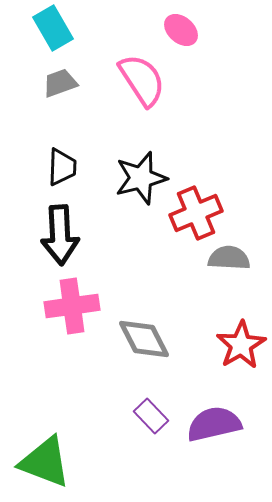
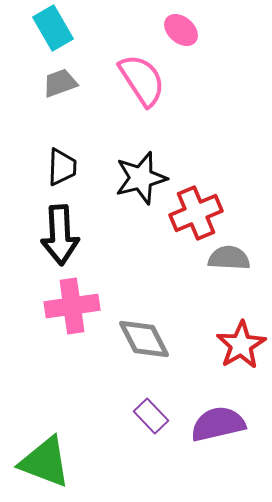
purple semicircle: moved 4 px right
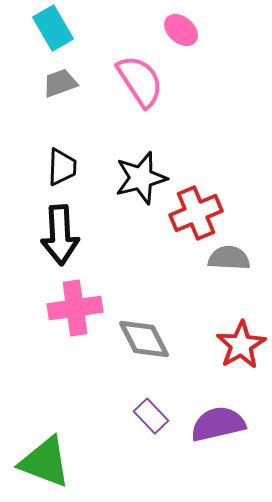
pink semicircle: moved 2 px left, 1 px down
pink cross: moved 3 px right, 2 px down
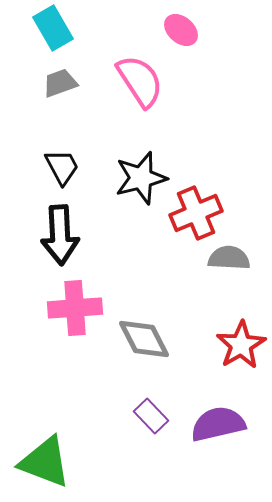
black trapezoid: rotated 30 degrees counterclockwise
pink cross: rotated 4 degrees clockwise
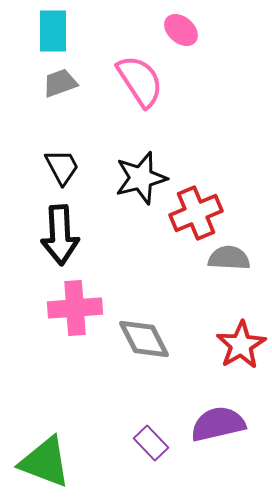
cyan rectangle: moved 3 px down; rotated 30 degrees clockwise
purple rectangle: moved 27 px down
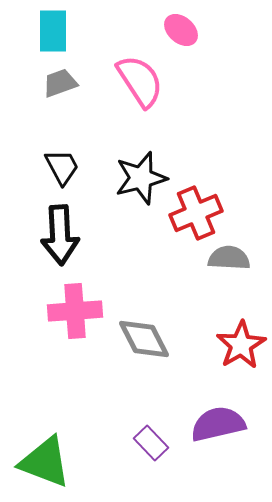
pink cross: moved 3 px down
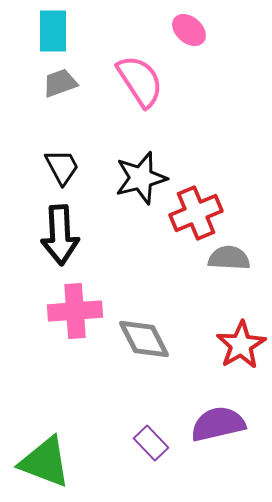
pink ellipse: moved 8 px right
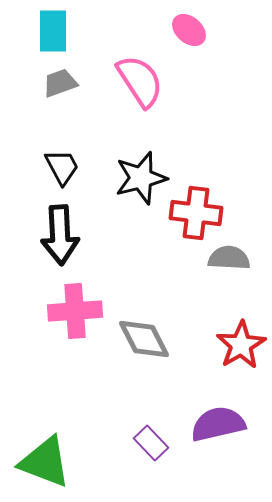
red cross: rotated 30 degrees clockwise
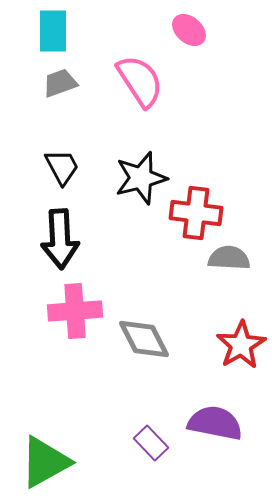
black arrow: moved 4 px down
purple semicircle: moved 3 px left, 1 px up; rotated 24 degrees clockwise
green triangle: rotated 50 degrees counterclockwise
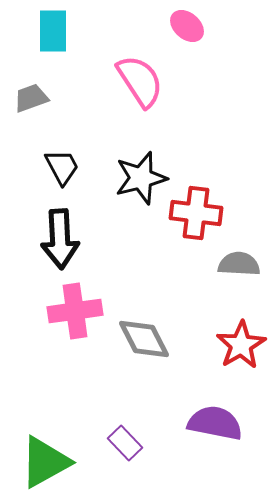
pink ellipse: moved 2 px left, 4 px up
gray trapezoid: moved 29 px left, 15 px down
gray semicircle: moved 10 px right, 6 px down
pink cross: rotated 4 degrees counterclockwise
purple rectangle: moved 26 px left
